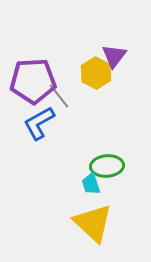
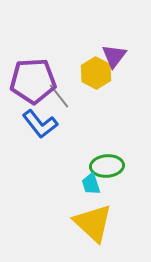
blue L-shape: moved 1 px right, 1 px down; rotated 99 degrees counterclockwise
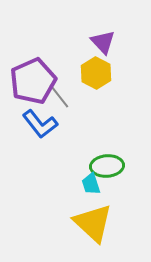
purple triangle: moved 11 px left, 14 px up; rotated 20 degrees counterclockwise
purple pentagon: rotated 21 degrees counterclockwise
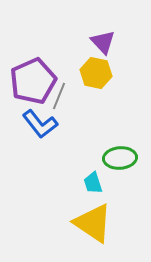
yellow hexagon: rotated 16 degrees counterclockwise
gray line: rotated 60 degrees clockwise
green ellipse: moved 13 px right, 8 px up
cyan trapezoid: moved 2 px right, 1 px up
yellow triangle: rotated 9 degrees counterclockwise
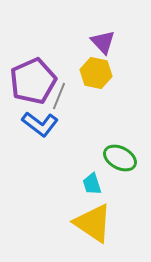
blue L-shape: rotated 15 degrees counterclockwise
green ellipse: rotated 32 degrees clockwise
cyan trapezoid: moved 1 px left, 1 px down
